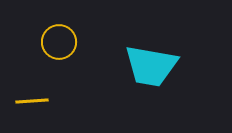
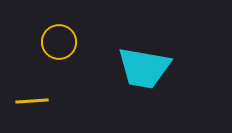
cyan trapezoid: moved 7 px left, 2 px down
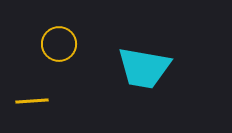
yellow circle: moved 2 px down
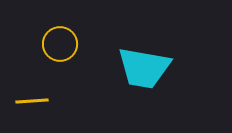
yellow circle: moved 1 px right
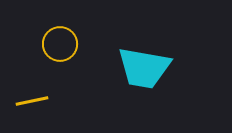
yellow line: rotated 8 degrees counterclockwise
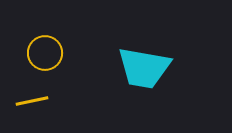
yellow circle: moved 15 px left, 9 px down
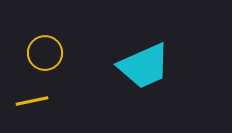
cyan trapezoid: moved 2 px up; rotated 34 degrees counterclockwise
